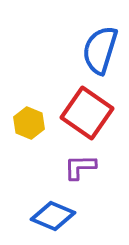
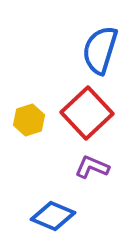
red square: rotated 12 degrees clockwise
yellow hexagon: moved 3 px up; rotated 20 degrees clockwise
purple L-shape: moved 12 px right; rotated 24 degrees clockwise
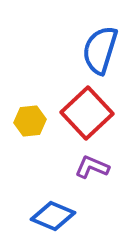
yellow hexagon: moved 1 px right, 1 px down; rotated 12 degrees clockwise
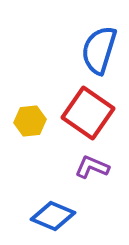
blue semicircle: moved 1 px left
red square: moved 1 px right; rotated 12 degrees counterclockwise
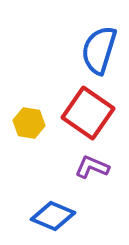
yellow hexagon: moved 1 px left, 2 px down; rotated 16 degrees clockwise
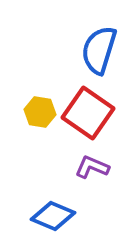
yellow hexagon: moved 11 px right, 11 px up
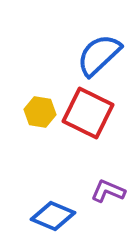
blue semicircle: moved 5 px down; rotated 30 degrees clockwise
red square: rotated 9 degrees counterclockwise
purple L-shape: moved 16 px right, 24 px down
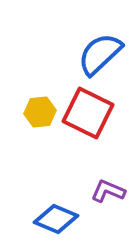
blue semicircle: moved 1 px right, 1 px up
yellow hexagon: rotated 16 degrees counterclockwise
blue diamond: moved 3 px right, 3 px down
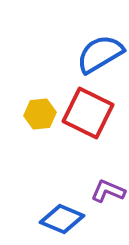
blue semicircle: rotated 12 degrees clockwise
yellow hexagon: moved 2 px down
blue diamond: moved 6 px right
